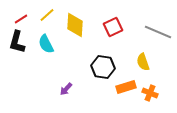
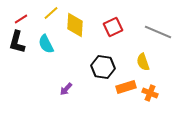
yellow line: moved 4 px right, 2 px up
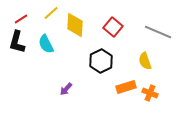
red square: rotated 24 degrees counterclockwise
yellow semicircle: moved 2 px right, 1 px up
black hexagon: moved 2 px left, 6 px up; rotated 25 degrees clockwise
